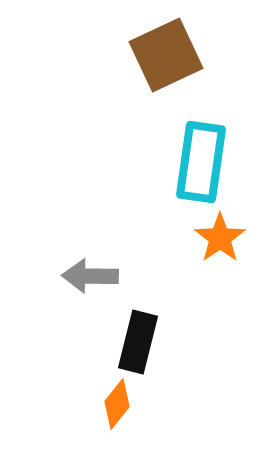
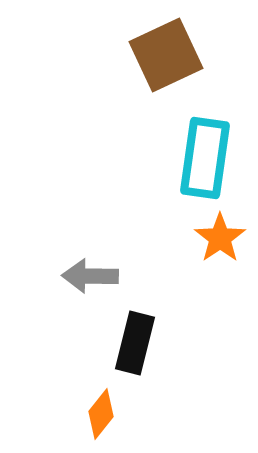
cyan rectangle: moved 4 px right, 4 px up
black rectangle: moved 3 px left, 1 px down
orange diamond: moved 16 px left, 10 px down
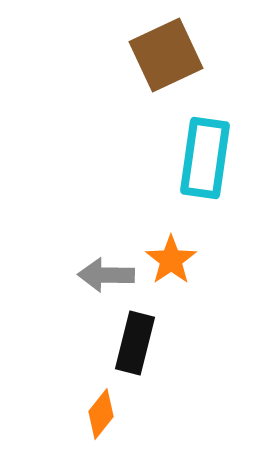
orange star: moved 49 px left, 22 px down
gray arrow: moved 16 px right, 1 px up
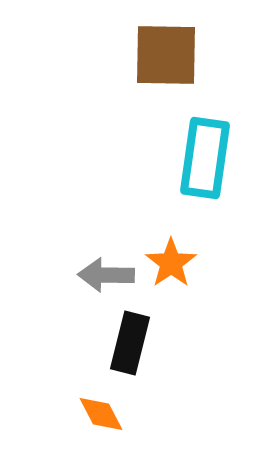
brown square: rotated 26 degrees clockwise
orange star: moved 3 px down
black rectangle: moved 5 px left
orange diamond: rotated 66 degrees counterclockwise
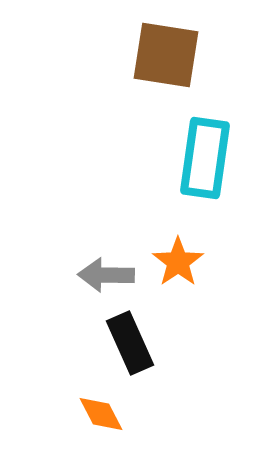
brown square: rotated 8 degrees clockwise
orange star: moved 7 px right, 1 px up
black rectangle: rotated 38 degrees counterclockwise
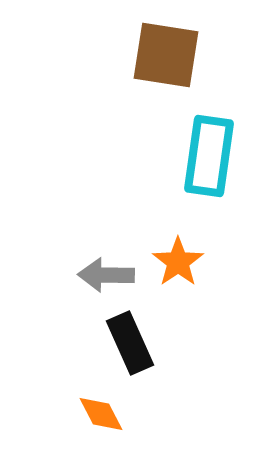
cyan rectangle: moved 4 px right, 2 px up
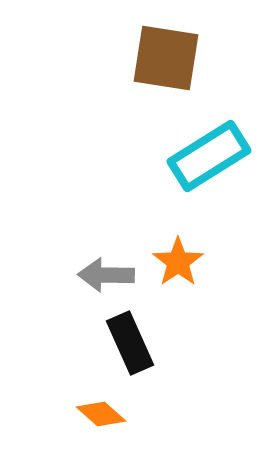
brown square: moved 3 px down
cyan rectangle: rotated 50 degrees clockwise
orange diamond: rotated 21 degrees counterclockwise
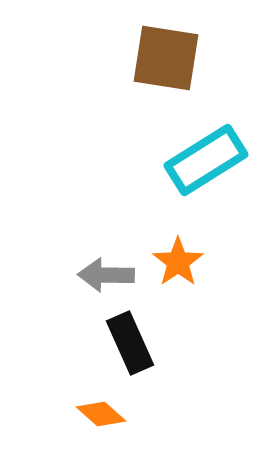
cyan rectangle: moved 3 px left, 4 px down
